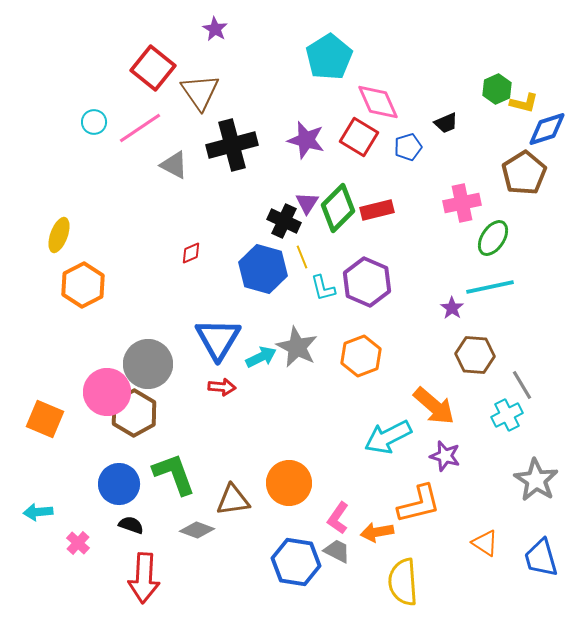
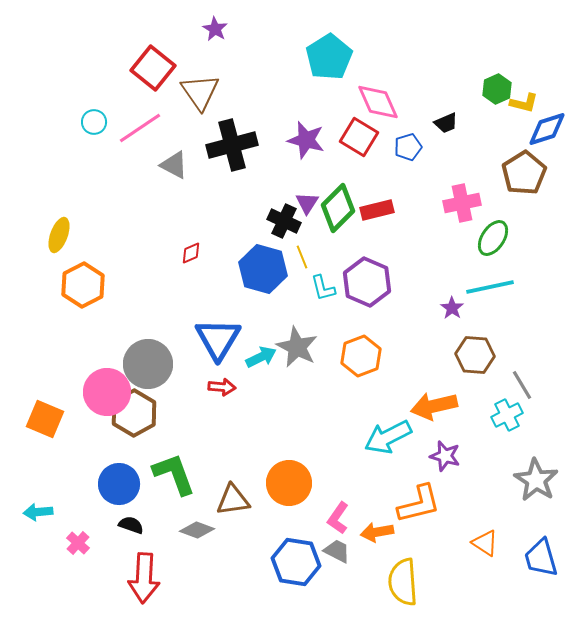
orange arrow at (434, 406): rotated 126 degrees clockwise
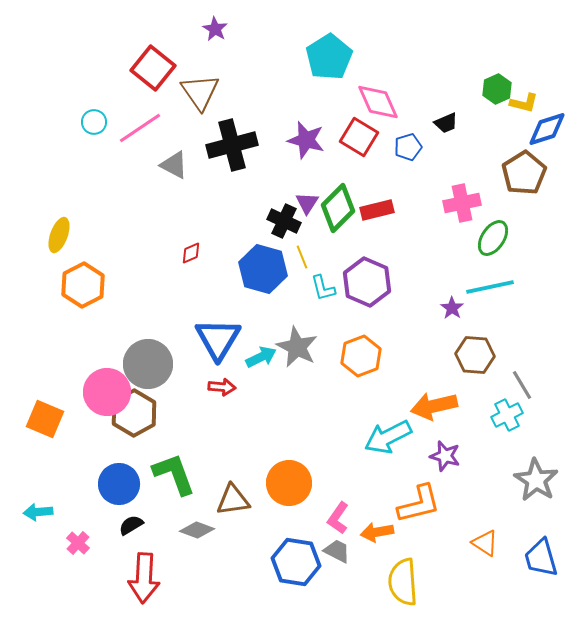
black semicircle at (131, 525): rotated 50 degrees counterclockwise
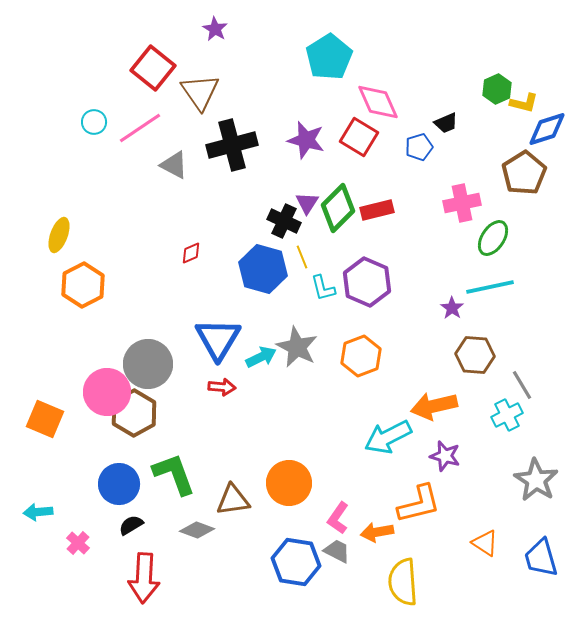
blue pentagon at (408, 147): moved 11 px right
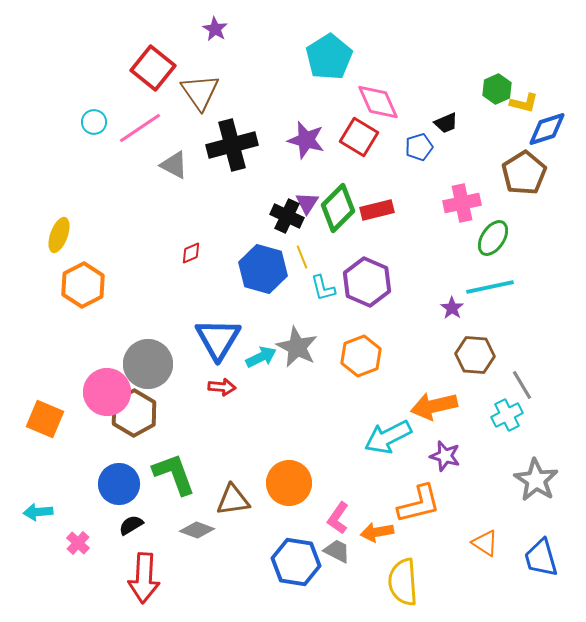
black cross at (284, 221): moved 3 px right, 5 px up
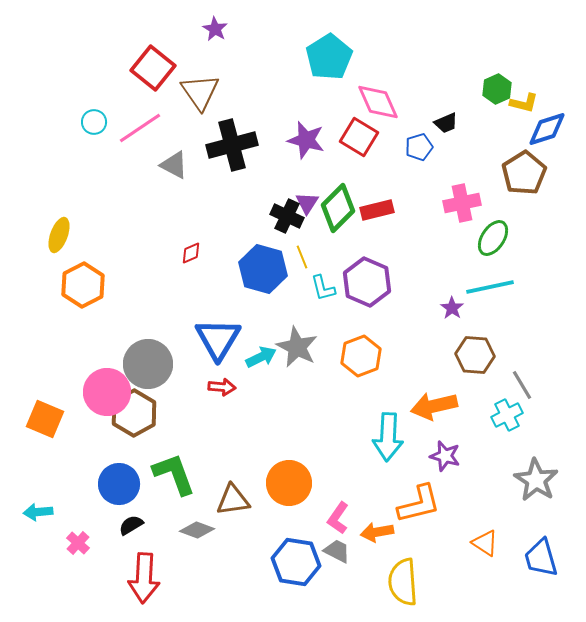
cyan arrow at (388, 437): rotated 60 degrees counterclockwise
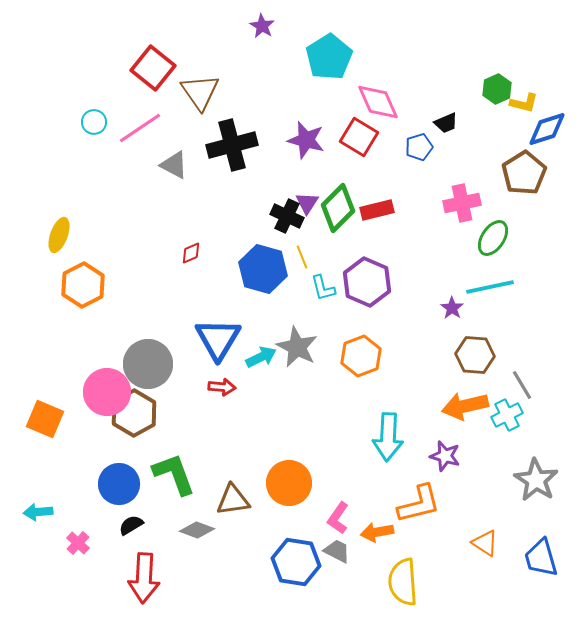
purple star at (215, 29): moved 47 px right, 3 px up
orange arrow at (434, 406): moved 31 px right
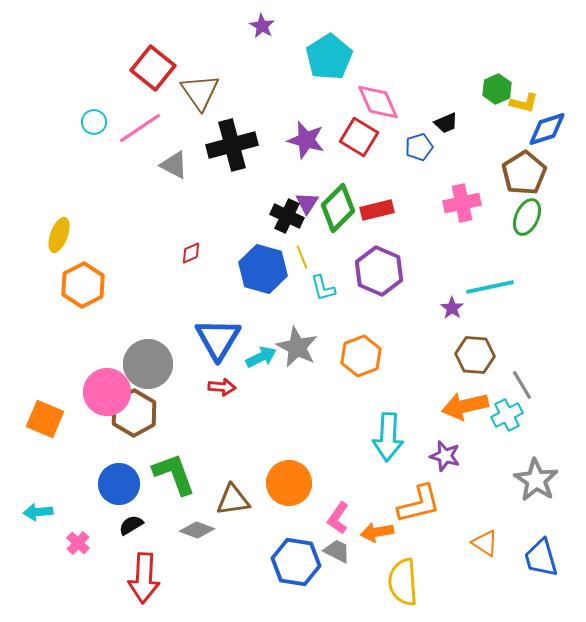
green ellipse at (493, 238): moved 34 px right, 21 px up; rotated 9 degrees counterclockwise
purple hexagon at (367, 282): moved 12 px right, 11 px up
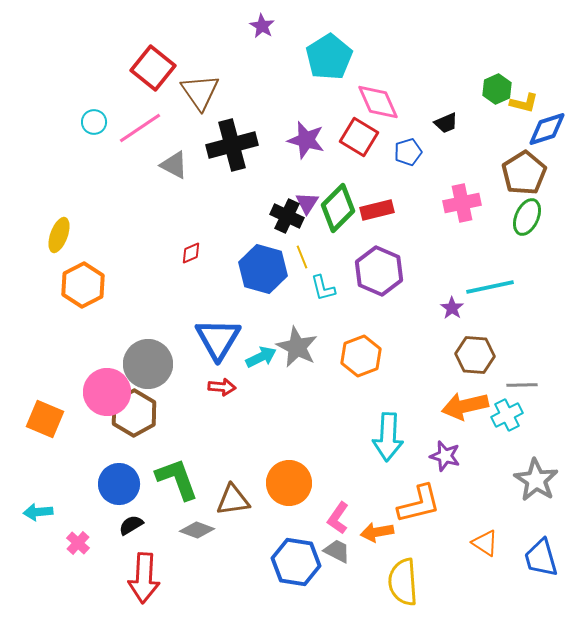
blue pentagon at (419, 147): moved 11 px left, 5 px down
gray line at (522, 385): rotated 60 degrees counterclockwise
green L-shape at (174, 474): moved 3 px right, 5 px down
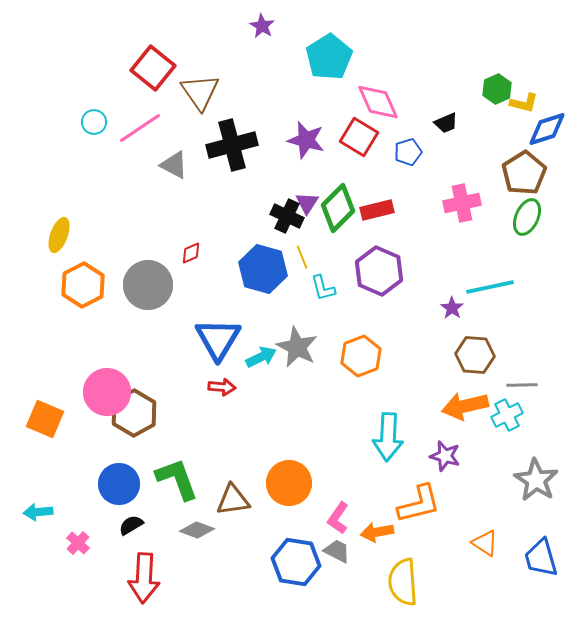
gray circle at (148, 364): moved 79 px up
